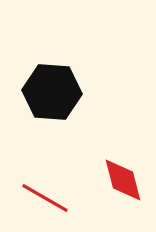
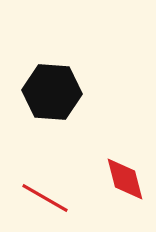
red diamond: moved 2 px right, 1 px up
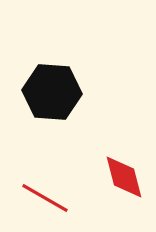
red diamond: moved 1 px left, 2 px up
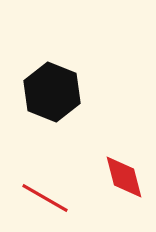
black hexagon: rotated 18 degrees clockwise
